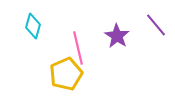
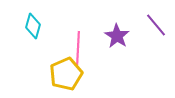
pink line: rotated 16 degrees clockwise
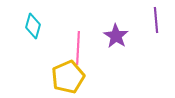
purple line: moved 5 px up; rotated 35 degrees clockwise
purple star: moved 1 px left
yellow pentagon: moved 2 px right, 3 px down
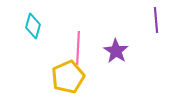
purple star: moved 15 px down
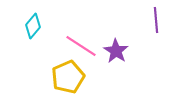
cyan diamond: rotated 25 degrees clockwise
pink line: moved 3 px right, 2 px up; rotated 60 degrees counterclockwise
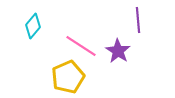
purple line: moved 18 px left
purple star: moved 2 px right
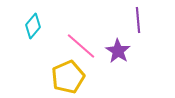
pink line: rotated 8 degrees clockwise
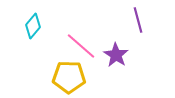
purple line: rotated 10 degrees counterclockwise
purple star: moved 2 px left, 4 px down
yellow pentagon: moved 1 px right; rotated 24 degrees clockwise
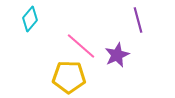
cyan diamond: moved 3 px left, 7 px up
purple star: moved 1 px right; rotated 15 degrees clockwise
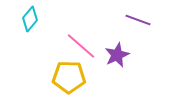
purple line: rotated 55 degrees counterclockwise
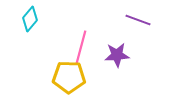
pink line: moved 1 px down; rotated 64 degrees clockwise
purple star: rotated 20 degrees clockwise
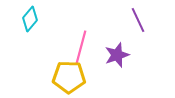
purple line: rotated 45 degrees clockwise
purple star: rotated 15 degrees counterclockwise
